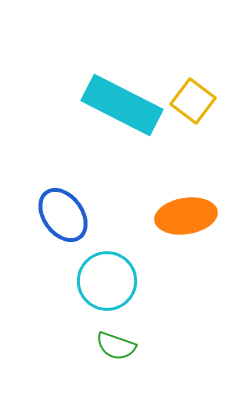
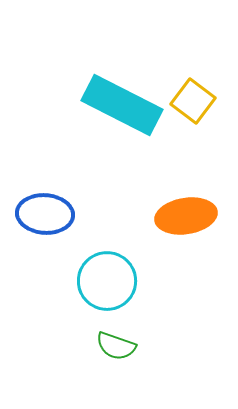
blue ellipse: moved 18 px left, 1 px up; rotated 50 degrees counterclockwise
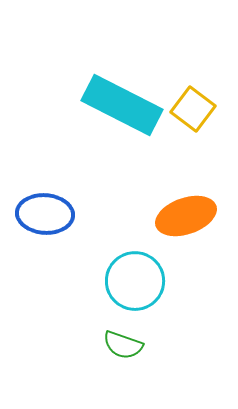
yellow square: moved 8 px down
orange ellipse: rotated 10 degrees counterclockwise
cyan circle: moved 28 px right
green semicircle: moved 7 px right, 1 px up
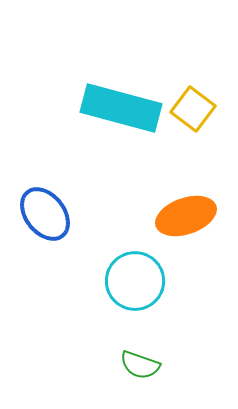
cyan rectangle: moved 1 px left, 3 px down; rotated 12 degrees counterclockwise
blue ellipse: rotated 48 degrees clockwise
green semicircle: moved 17 px right, 20 px down
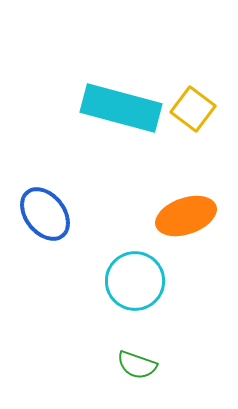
green semicircle: moved 3 px left
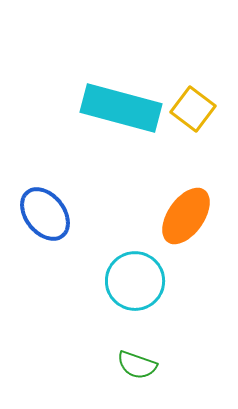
orange ellipse: rotated 36 degrees counterclockwise
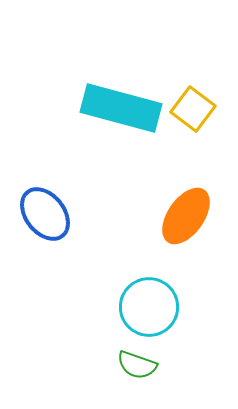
cyan circle: moved 14 px right, 26 px down
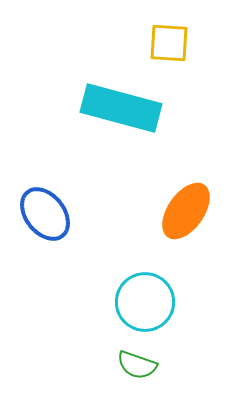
yellow square: moved 24 px left, 66 px up; rotated 33 degrees counterclockwise
orange ellipse: moved 5 px up
cyan circle: moved 4 px left, 5 px up
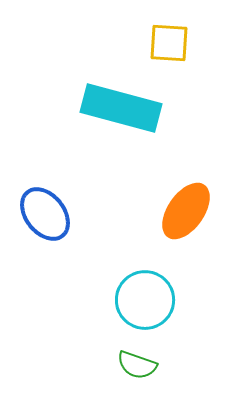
cyan circle: moved 2 px up
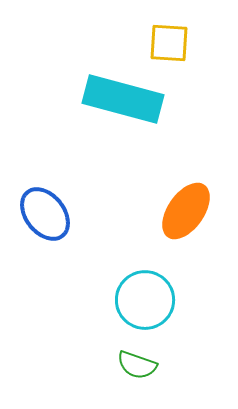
cyan rectangle: moved 2 px right, 9 px up
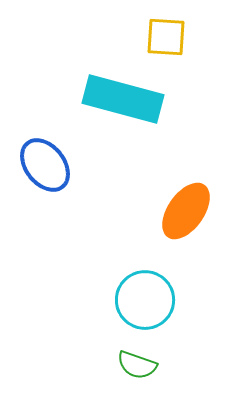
yellow square: moved 3 px left, 6 px up
blue ellipse: moved 49 px up
